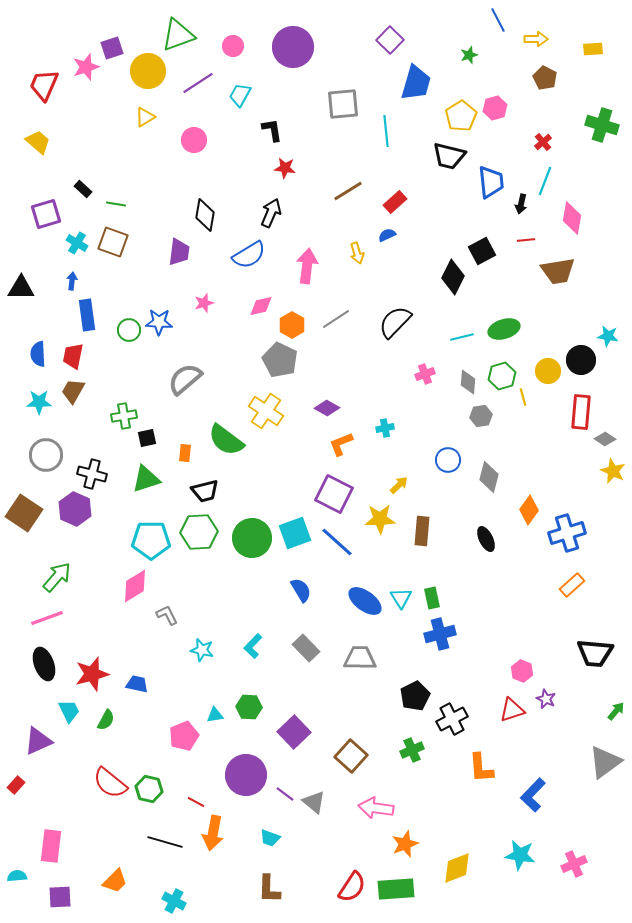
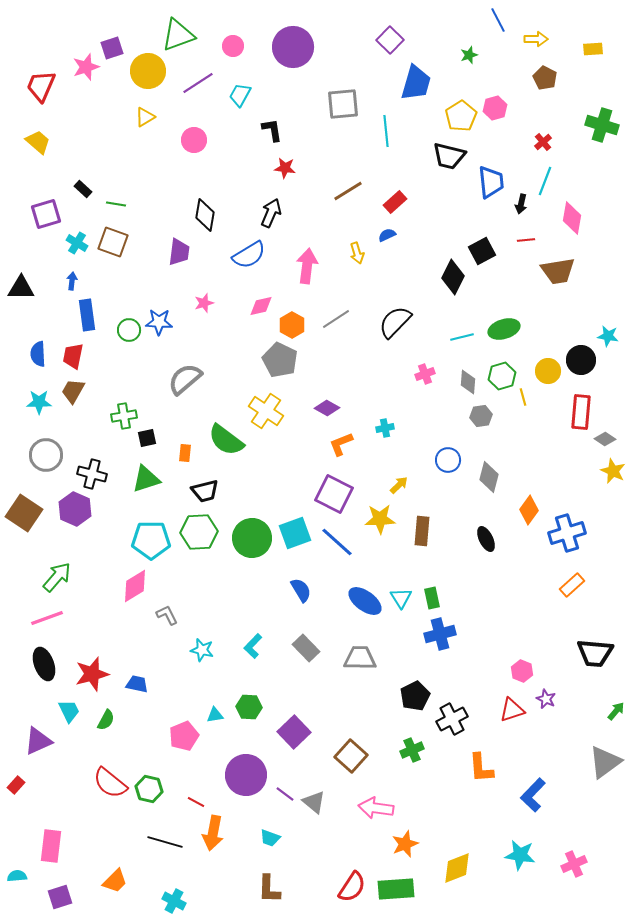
red trapezoid at (44, 85): moved 3 px left, 1 px down
purple square at (60, 897): rotated 15 degrees counterclockwise
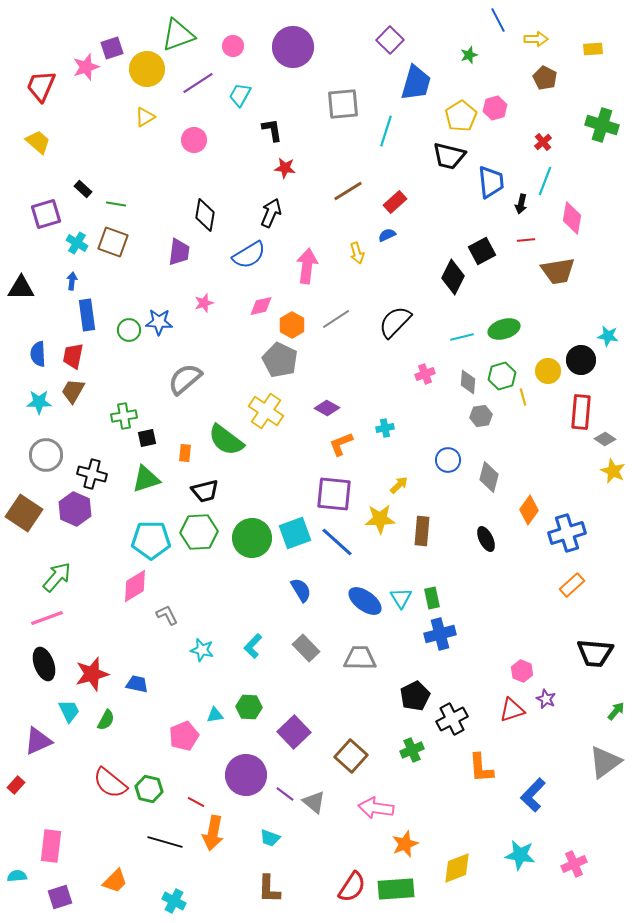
yellow circle at (148, 71): moved 1 px left, 2 px up
cyan line at (386, 131): rotated 24 degrees clockwise
purple square at (334, 494): rotated 21 degrees counterclockwise
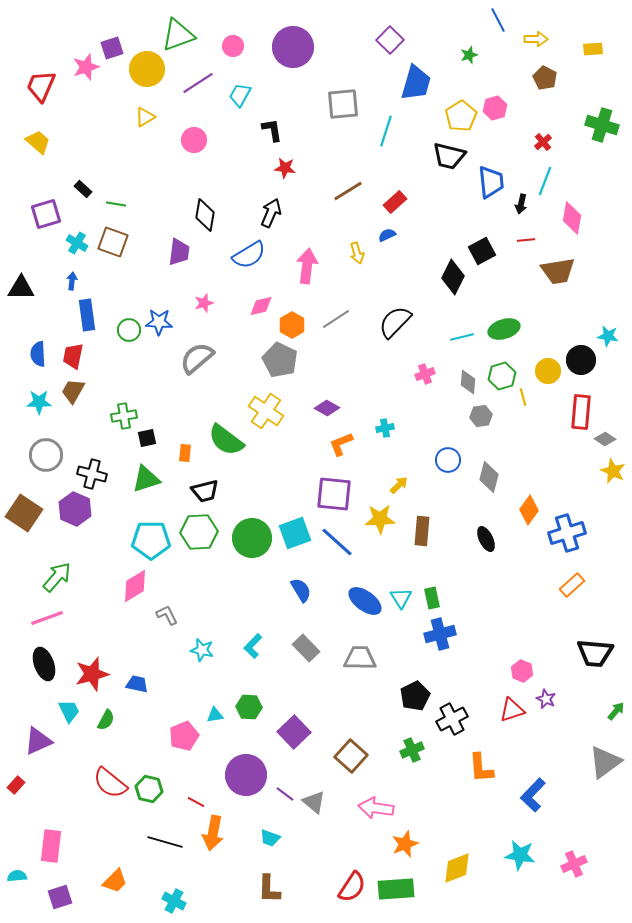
gray semicircle at (185, 379): moved 12 px right, 21 px up
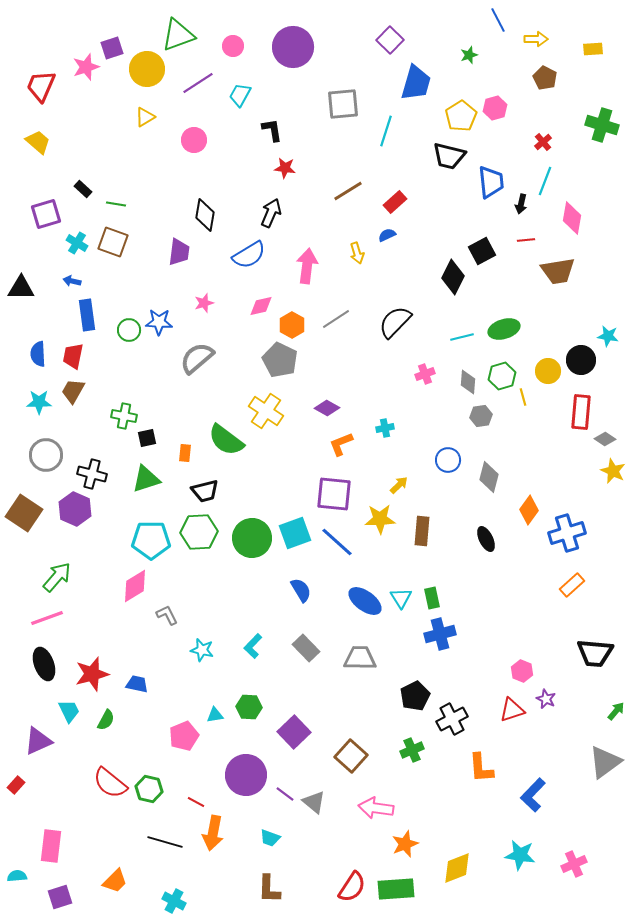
blue arrow at (72, 281): rotated 84 degrees counterclockwise
green cross at (124, 416): rotated 20 degrees clockwise
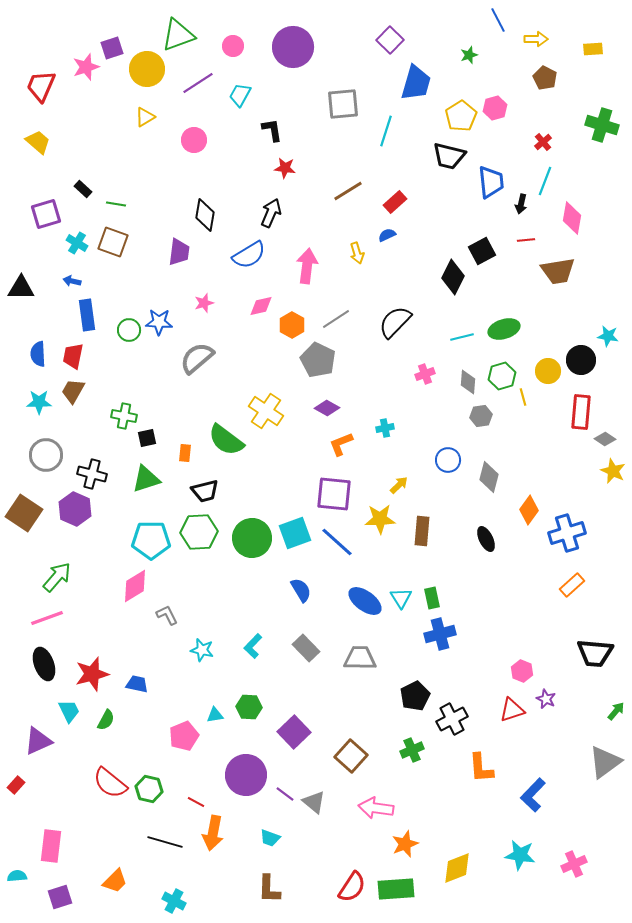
gray pentagon at (280, 360): moved 38 px right
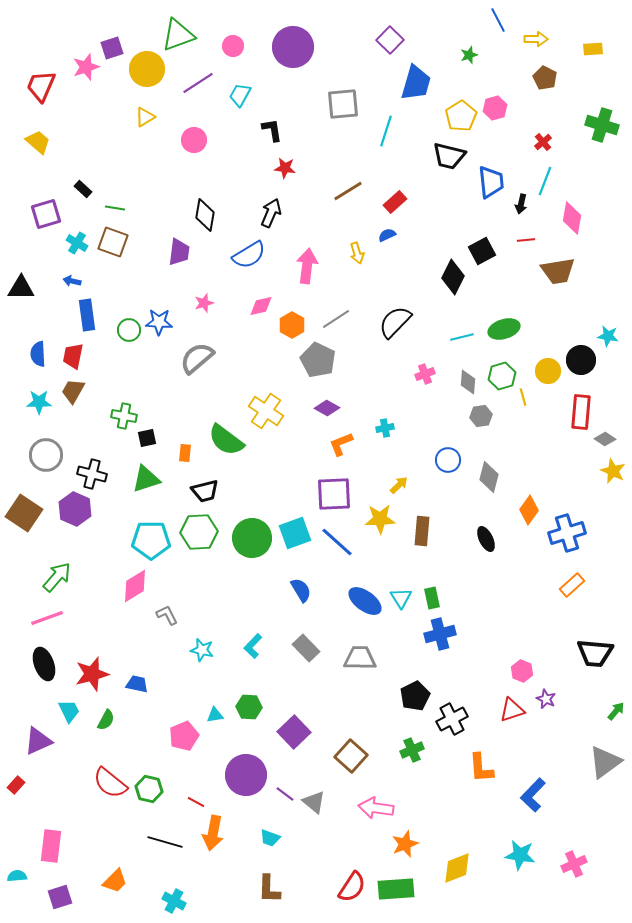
green line at (116, 204): moved 1 px left, 4 px down
purple square at (334, 494): rotated 9 degrees counterclockwise
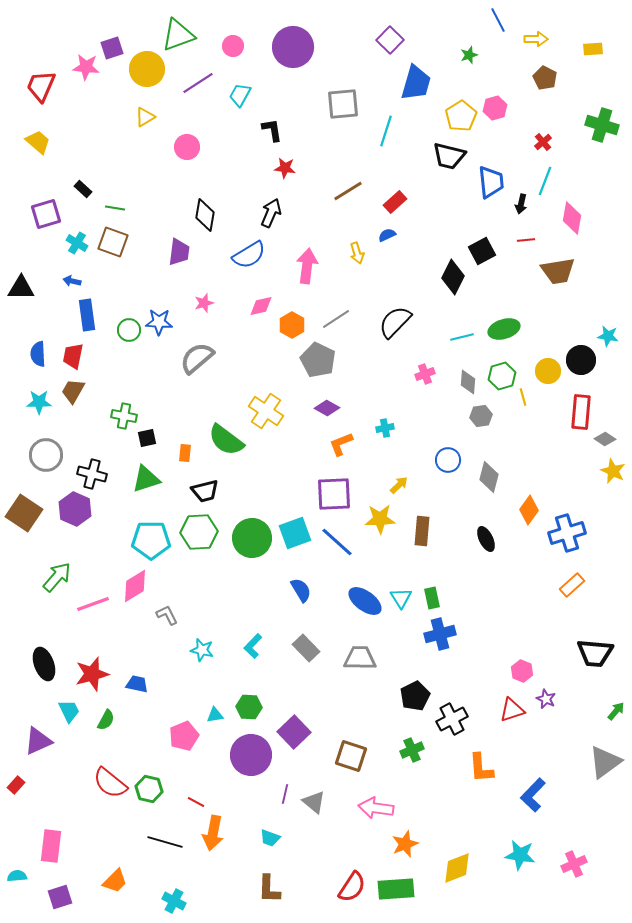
pink star at (86, 67): rotated 24 degrees clockwise
pink circle at (194, 140): moved 7 px left, 7 px down
pink line at (47, 618): moved 46 px right, 14 px up
brown square at (351, 756): rotated 24 degrees counterclockwise
purple circle at (246, 775): moved 5 px right, 20 px up
purple line at (285, 794): rotated 66 degrees clockwise
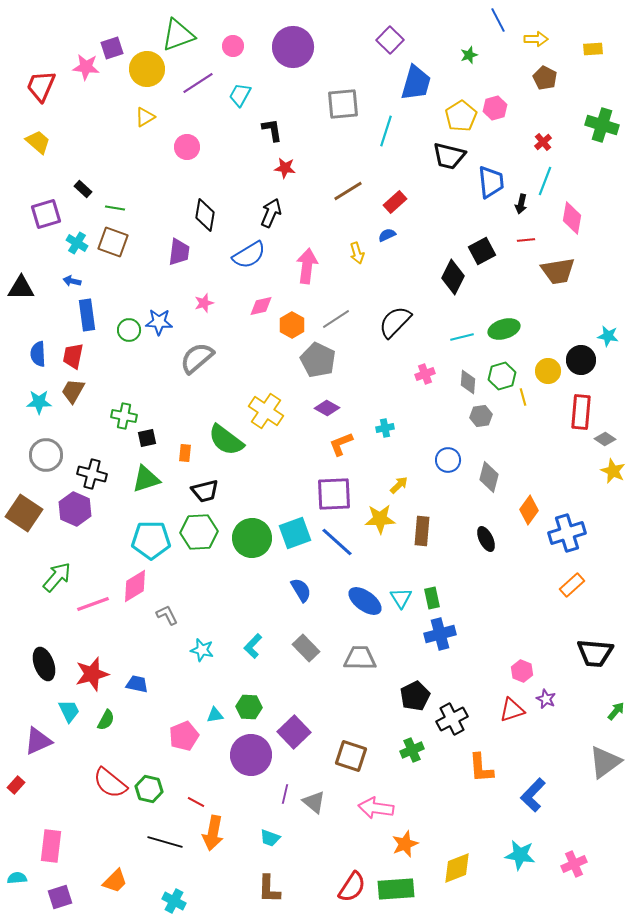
cyan semicircle at (17, 876): moved 2 px down
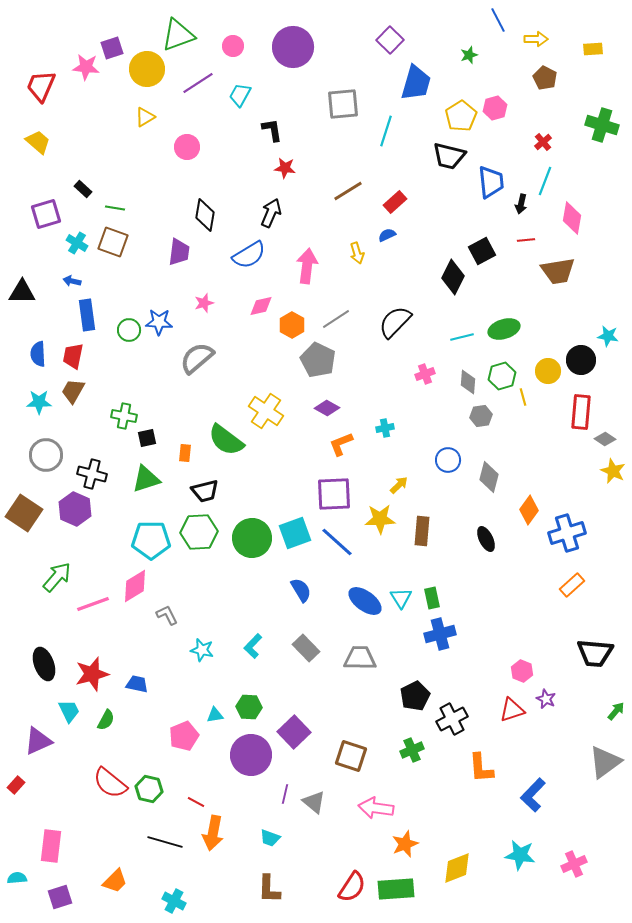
black triangle at (21, 288): moved 1 px right, 4 px down
